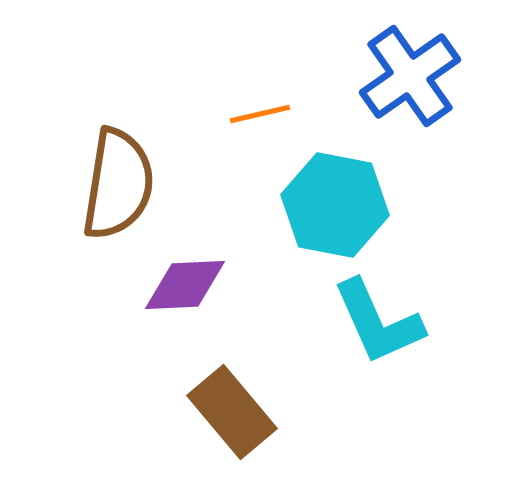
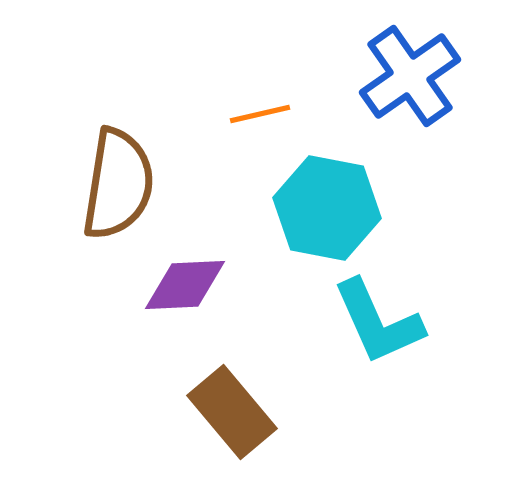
cyan hexagon: moved 8 px left, 3 px down
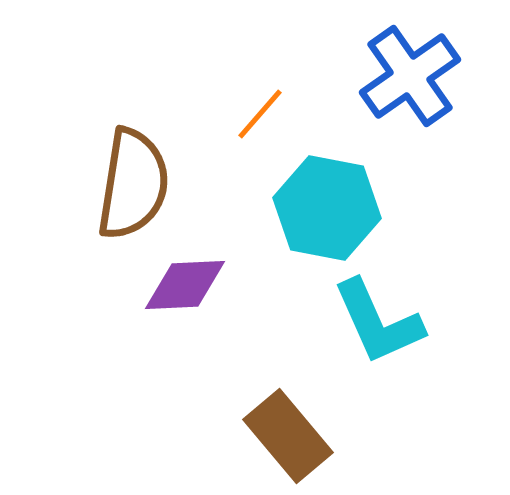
orange line: rotated 36 degrees counterclockwise
brown semicircle: moved 15 px right
brown rectangle: moved 56 px right, 24 px down
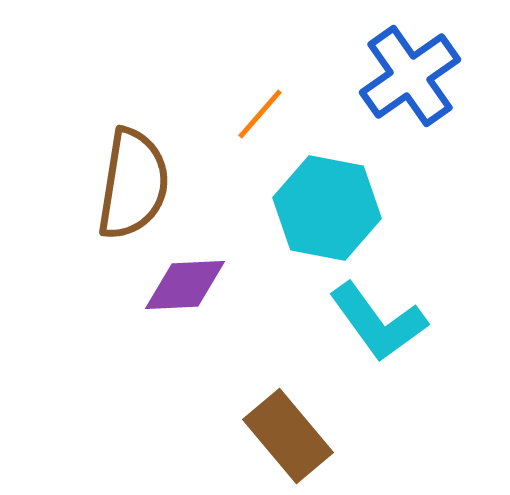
cyan L-shape: rotated 12 degrees counterclockwise
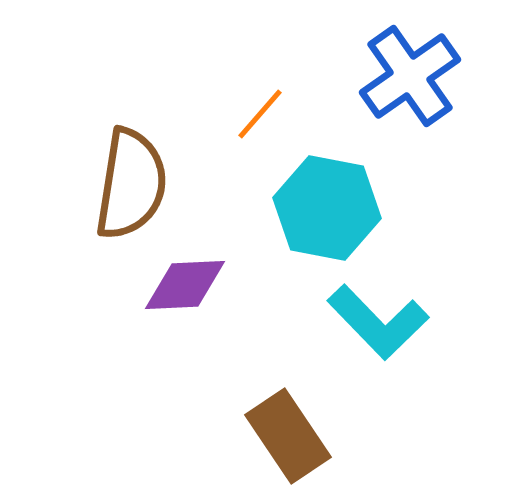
brown semicircle: moved 2 px left
cyan L-shape: rotated 8 degrees counterclockwise
brown rectangle: rotated 6 degrees clockwise
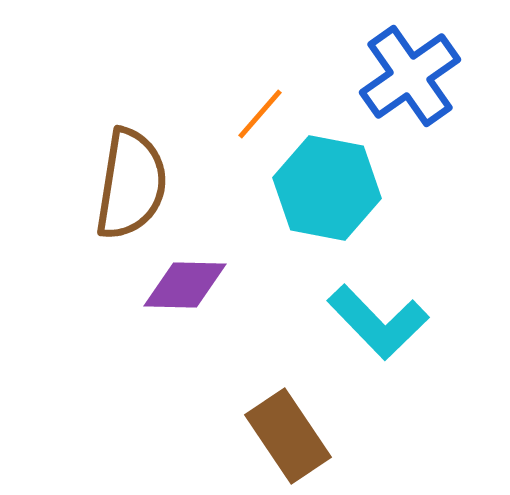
cyan hexagon: moved 20 px up
purple diamond: rotated 4 degrees clockwise
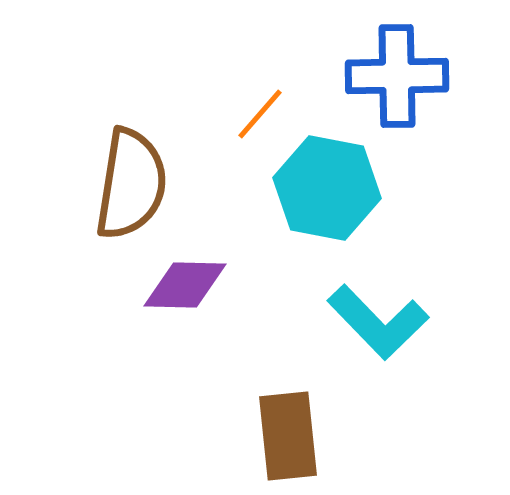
blue cross: moved 13 px left; rotated 34 degrees clockwise
brown rectangle: rotated 28 degrees clockwise
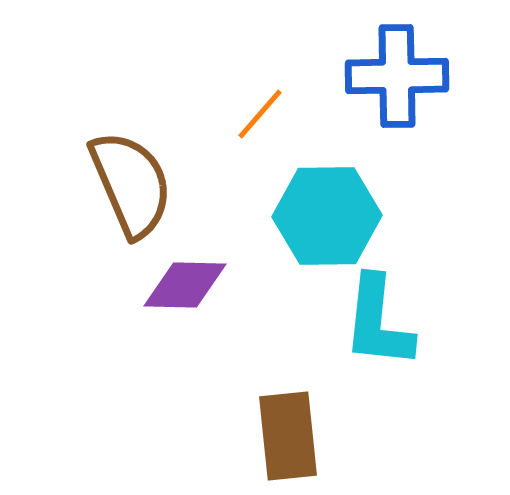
brown semicircle: rotated 32 degrees counterclockwise
cyan hexagon: moved 28 px down; rotated 12 degrees counterclockwise
cyan L-shape: rotated 50 degrees clockwise
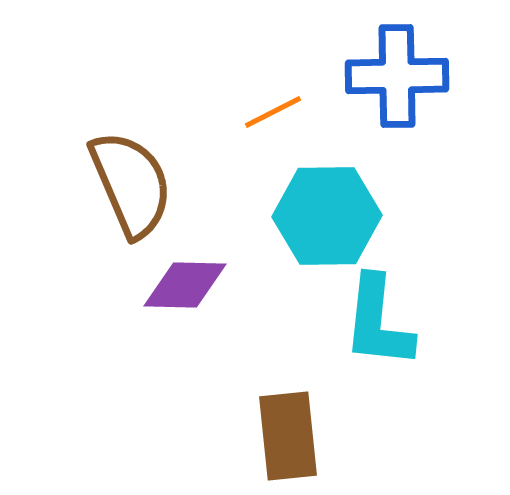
orange line: moved 13 px right, 2 px up; rotated 22 degrees clockwise
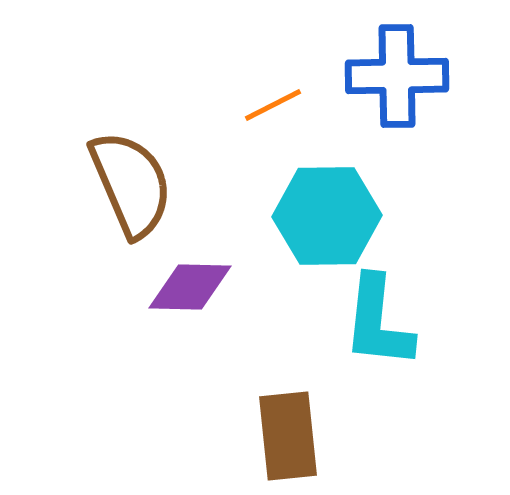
orange line: moved 7 px up
purple diamond: moved 5 px right, 2 px down
